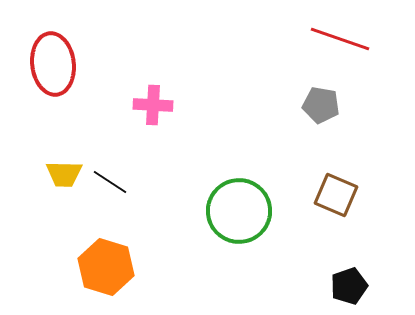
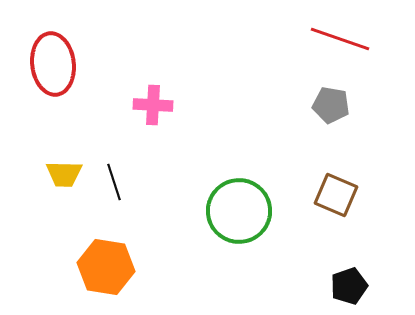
gray pentagon: moved 10 px right
black line: moved 4 px right; rotated 39 degrees clockwise
orange hexagon: rotated 8 degrees counterclockwise
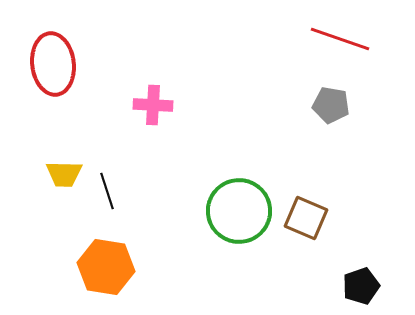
black line: moved 7 px left, 9 px down
brown square: moved 30 px left, 23 px down
black pentagon: moved 12 px right
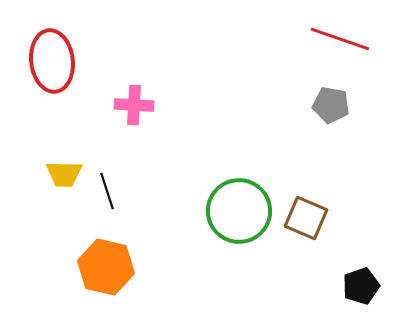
red ellipse: moved 1 px left, 3 px up
pink cross: moved 19 px left
orange hexagon: rotated 4 degrees clockwise
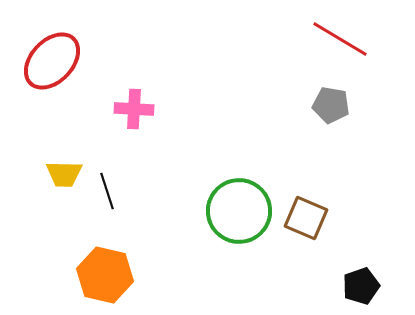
red line: rotated 12 degrees clockwise
red ellipse: rotated 50 degrees clockwise
pink cross: moved 4 px down
orange hexagon: moved 1 px left, 8 px down
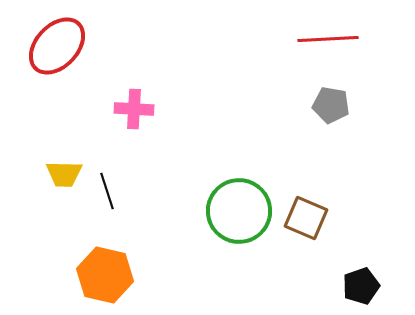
red line: moved 12 px left; rotated 34 degrees counterclockwise
red ellipse: moved 5 px right, 15 px up
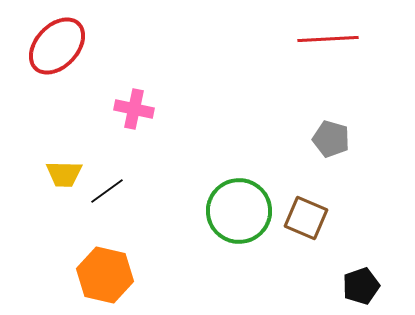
gray pentagon: moved 34 px down; rotated 6 degrees clockwise
pink cross: rotated 9 degrees clockwise
black line: rotated 72 degrees clockwise
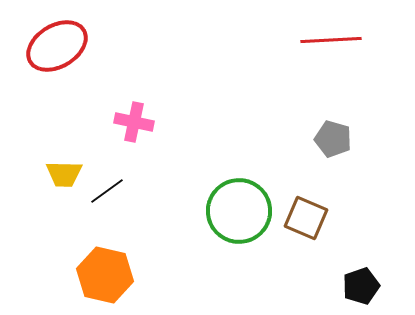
red line: moved 3 px right, 1 px down
red ellipse: rotated 16 degrees clockwise
pink cross: moved 13 px down
gray pentagon: moved 2 px right
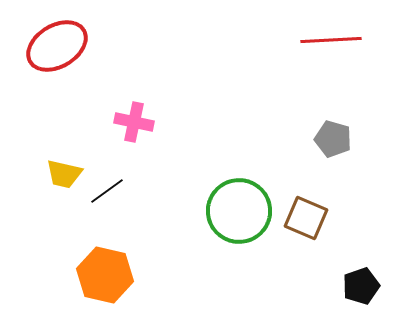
yellow trapezoid: rotated 12 degrees clockwise
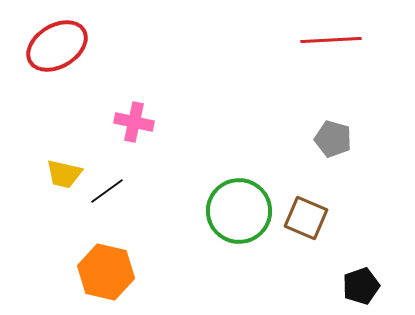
orange hexagon: moved 1 px right, 3 px up
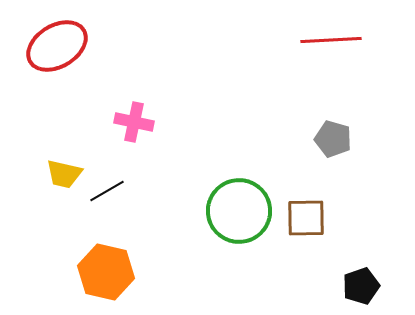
black line: rotated 6 degrees clockwise
brown square: rotated 24 degrees counterclockwise
